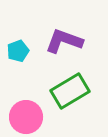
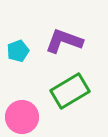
pink circle: moved 4 px left
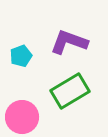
purple L-shape: moved 5 px right, 1 px down
cyan pentagon: moved 3 px right, 5 px down
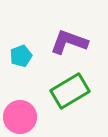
pink circle: moved 2 px left
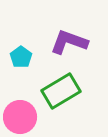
cyan pentagon: moved 1 px down; rotated 15 degrees counterclockwise
green rectangle: moved 9 px left
